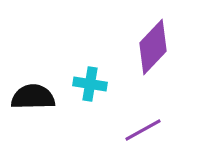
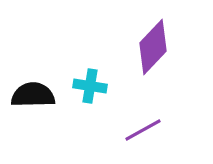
cyan cross: moved 2 px down
black semicircle: moved 2 px up
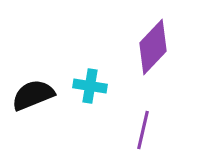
black semicircle: rotated 21 degrees counterclockwise
purple line: rotated 48 degrees counterclockwise
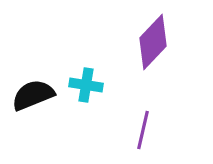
purple diamond: moved 5 px up
cyan cross: moved 4 px left, 1 px up
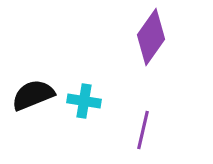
purple diamond: moved 2 px left, 5 px up; rotated 8 degrees counterclockwise
cyan cross: moved 2 px left, 16 px down
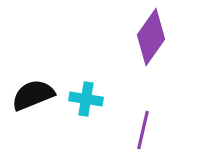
cyan cross: moved 2 px right, 2 px up
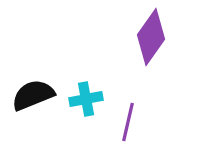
cyan cross: rotated 20 degrees counterclockwise
purple line: moved 15 px left, 8 px up
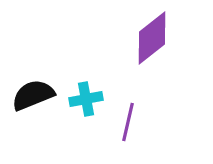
purple diamond: moved 1 px right, 1 px down; rotated 16 degrees clockwise
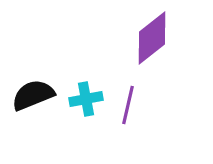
purple line: moved 17 px up
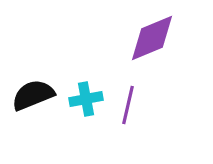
purple diamond: rotated 16 degrees clockwise
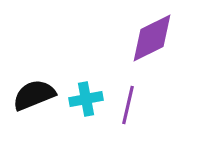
purple diamond: rotated 4 degrees counterclockwise
black semicircle: moved 1 px right
